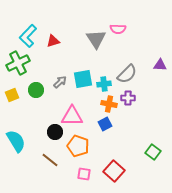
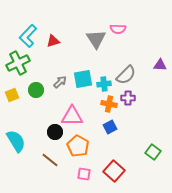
gray semicircle: moved 1 px left, 1 px down
blue square: moved 5 px right, 3 px down
orange pentagon: rotated 10 degrees clockwise
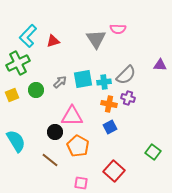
cyan cross: moved 2 px up
purple cross: rotated 16 degrees clockwise
pink square: moved 3 px left, 9 px down
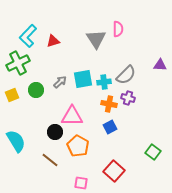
pink semicircle: rotated 91 degrees counterclockwise
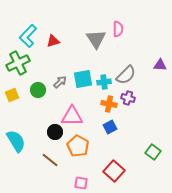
green circle: moved 2 px right
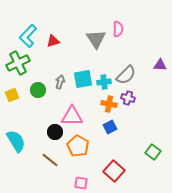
gray arrow: rotated 32 degrees counterclockwise
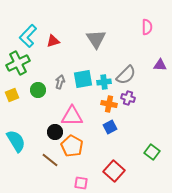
pink semicircle: moved 29 px right, 2 px up
orange pentagon: moved 6 px left
green square: moved 1 px left
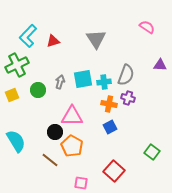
pink semicircle: rotated 56 degrees counterclockwise
green cross: moved 1 px left, 2 px down
gray semicircle: rotated 25 degrees counterclockwise
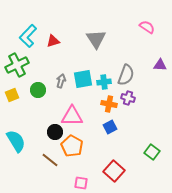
gray arrow: moved 1 px right, 1 px up
